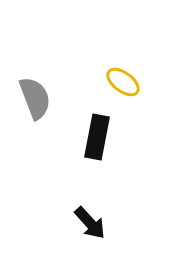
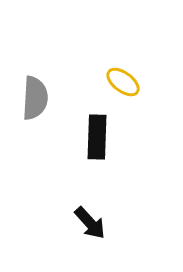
gray semicircle: rotated 24 degrees clockwise
black rectangle: rotated 9 degrees counterclockwise
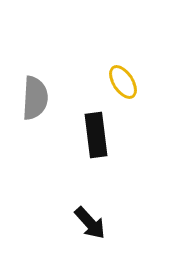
yellow ellipse: rotated 20 degrees clockwise
black rectangle: moved 1 px left, 2 px up; rotated 9 degrees counterclockwise
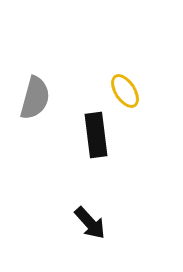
yellow ellipse: moved 2 px right, 9 px down
gray semicircle: rotated 12 degrees clockwise
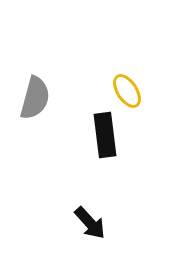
yellow ellipse: moved 2 px right
black rectangle: moved 9 px right
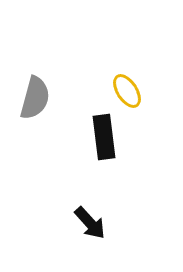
black rectangle: moved 1 px left, 2 px down
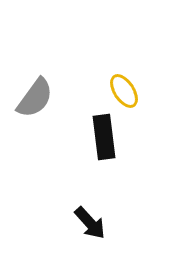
yellow ellipse: moved 3 px left
gray semicircle: rotated 21 degrees clockwise
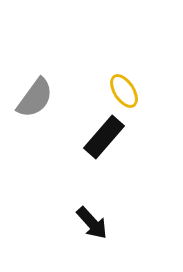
black rectangle: rotated 48 degrees clockwise
black arrow: moved 2 px right
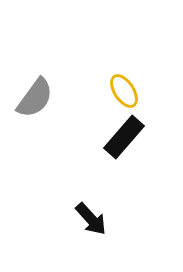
black rectangle: moved 20 px right
black arrow: moved 1 px left, 4 px up
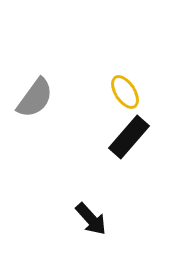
yellow ellipse: moved 1 px right, 1 px down
black rectangle: moved 5 px right
